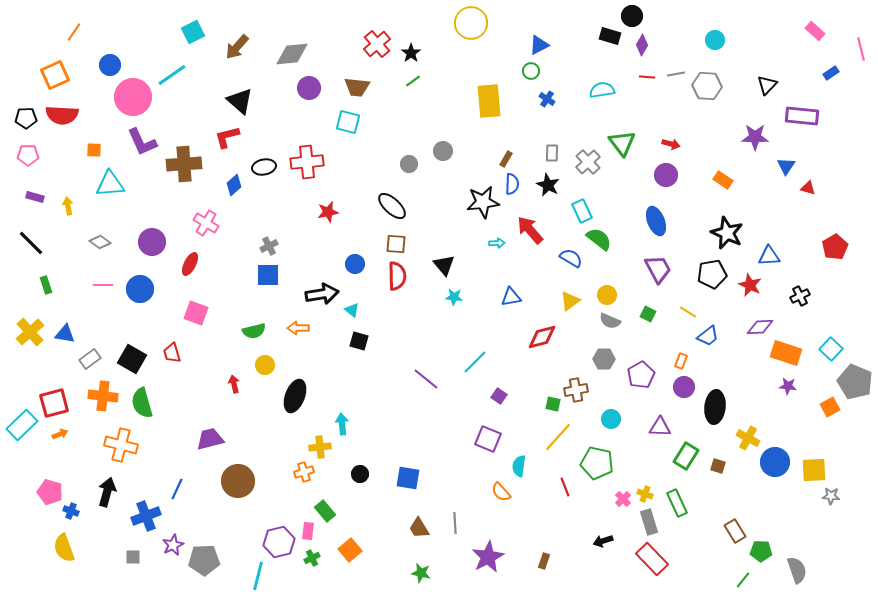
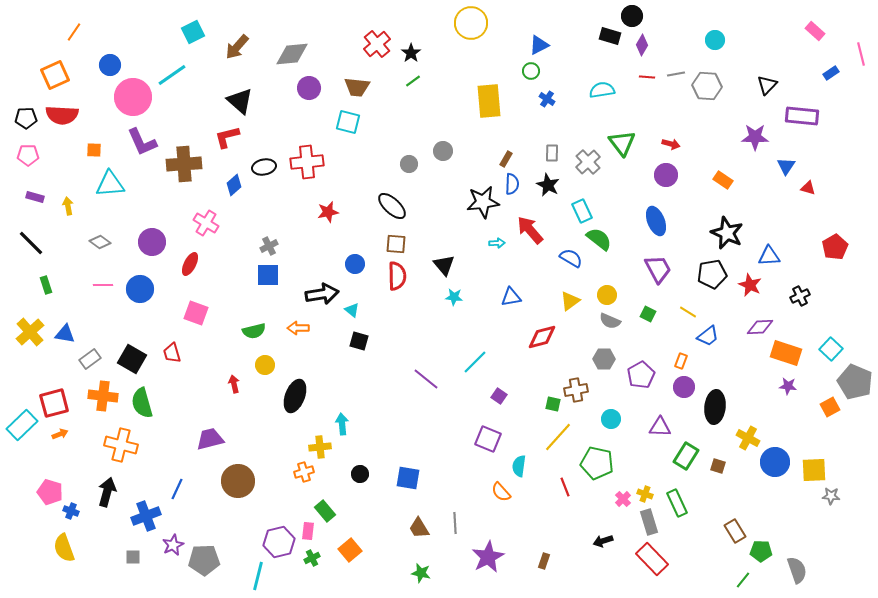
pink line at (861, 49): moved 5 px down
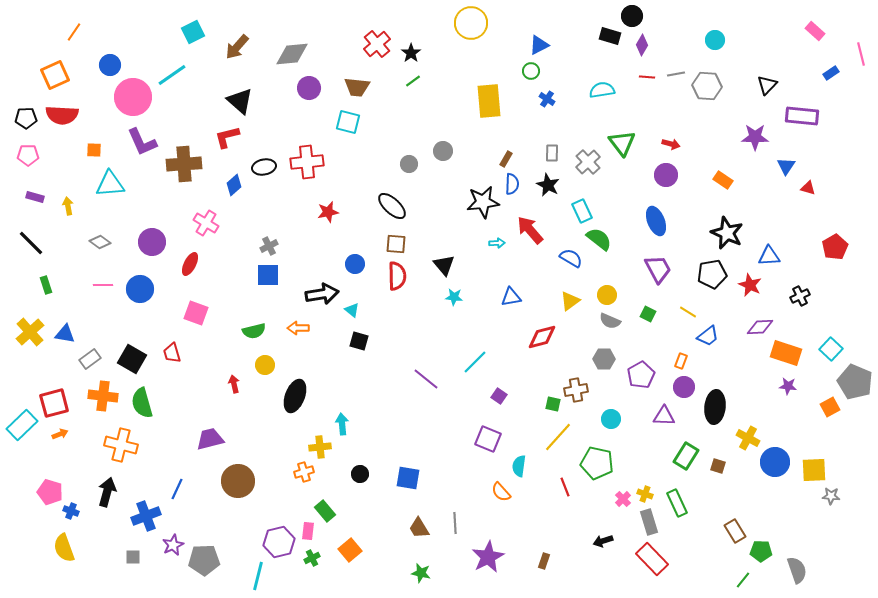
purple triangle at (660, 427): moved 4 px right, 11 px up
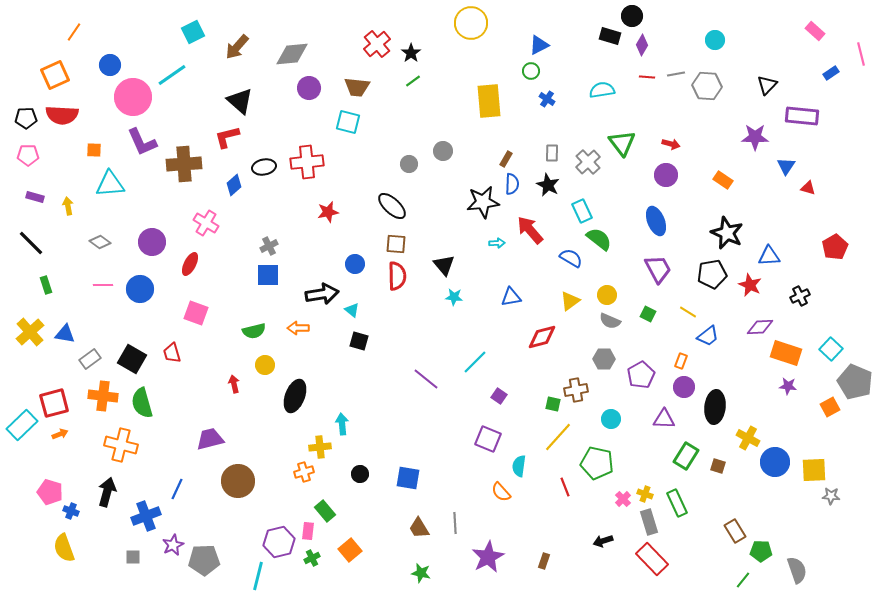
purple triangle at (664, 416): moved 3 px down
